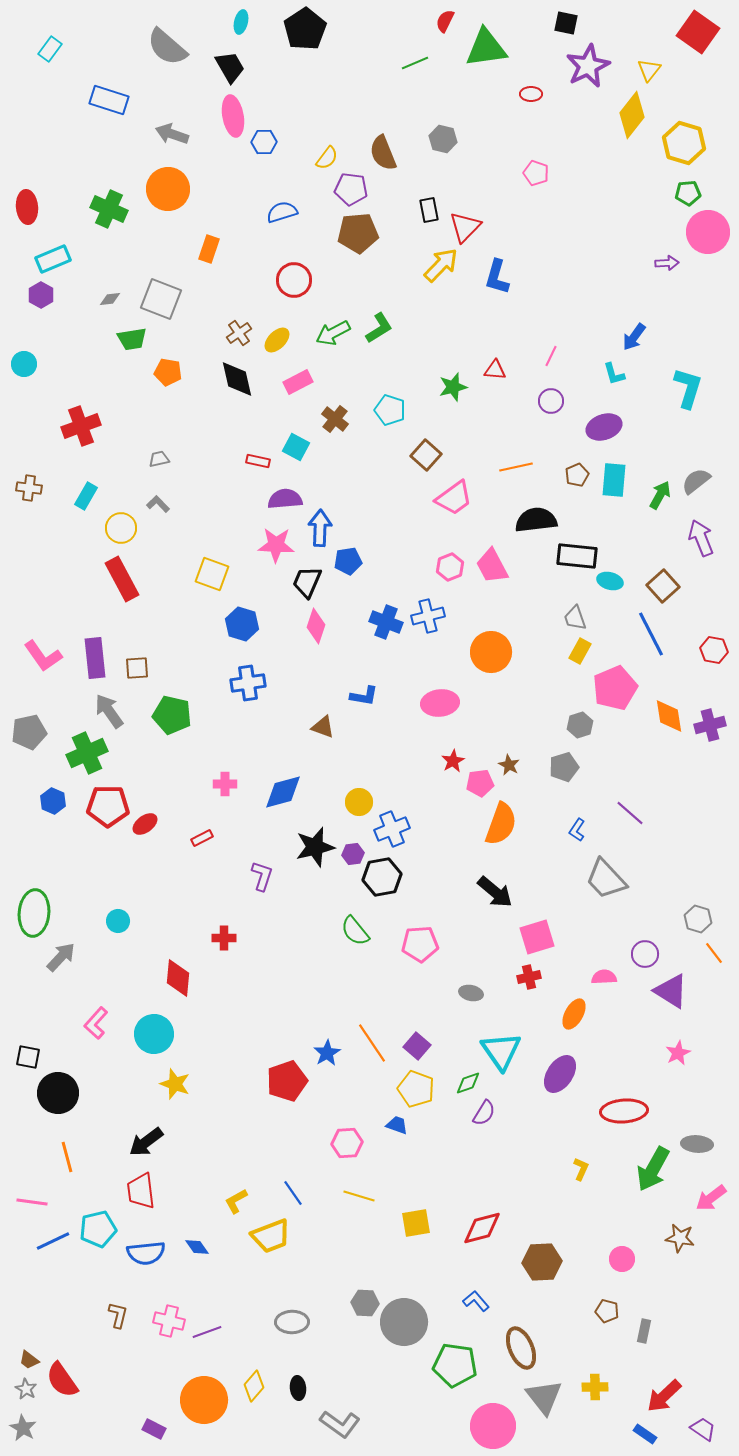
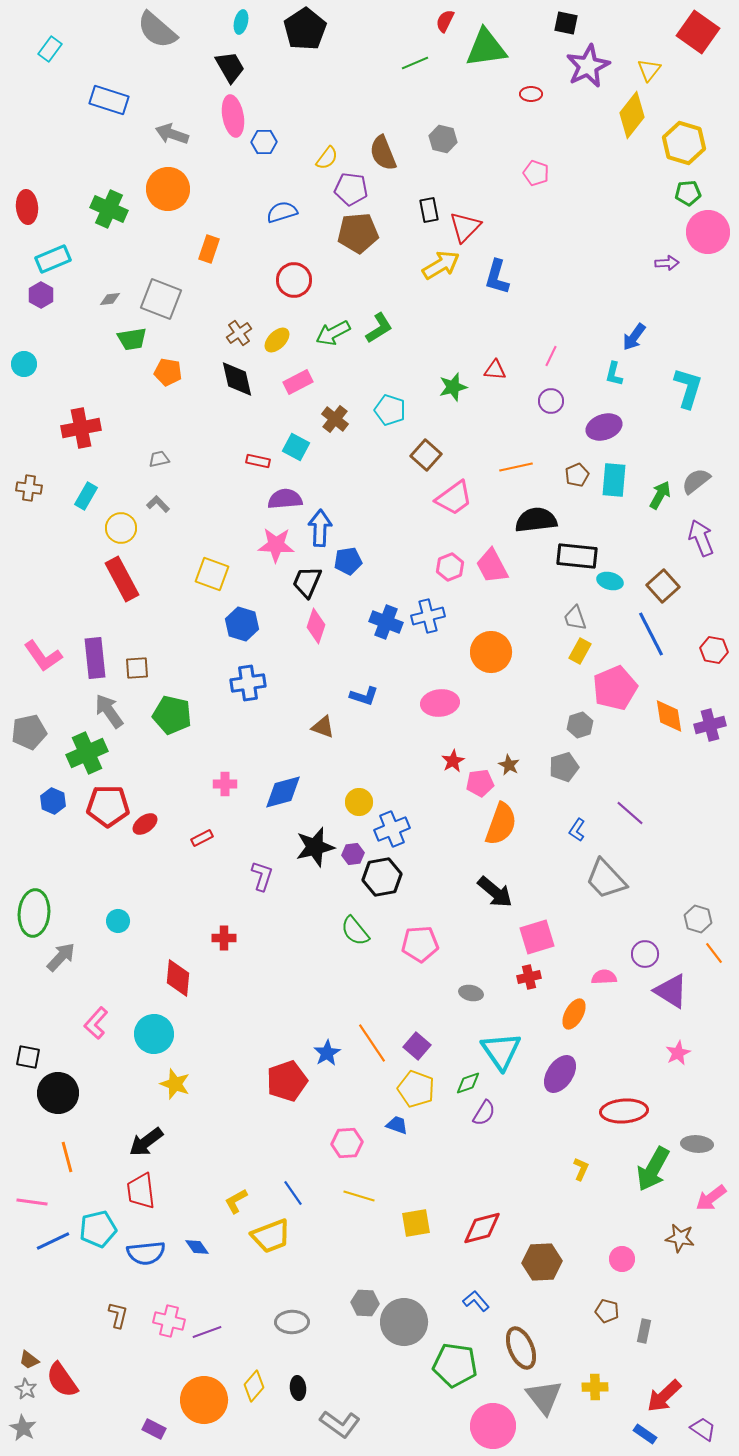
gray semicircle at (167, 47): moved 10 px left, 17 px up
yellow arrow at (441, 265): rotated 15 degrees clockwise
cyan L-shape at (614, 374): rotated 30 degrees clockwise
red cross at (81, 426): moved 2 px down; rotated 9 degrees clockwise
blue L-shape at (364, 696): rotated 8 degrees clockwise
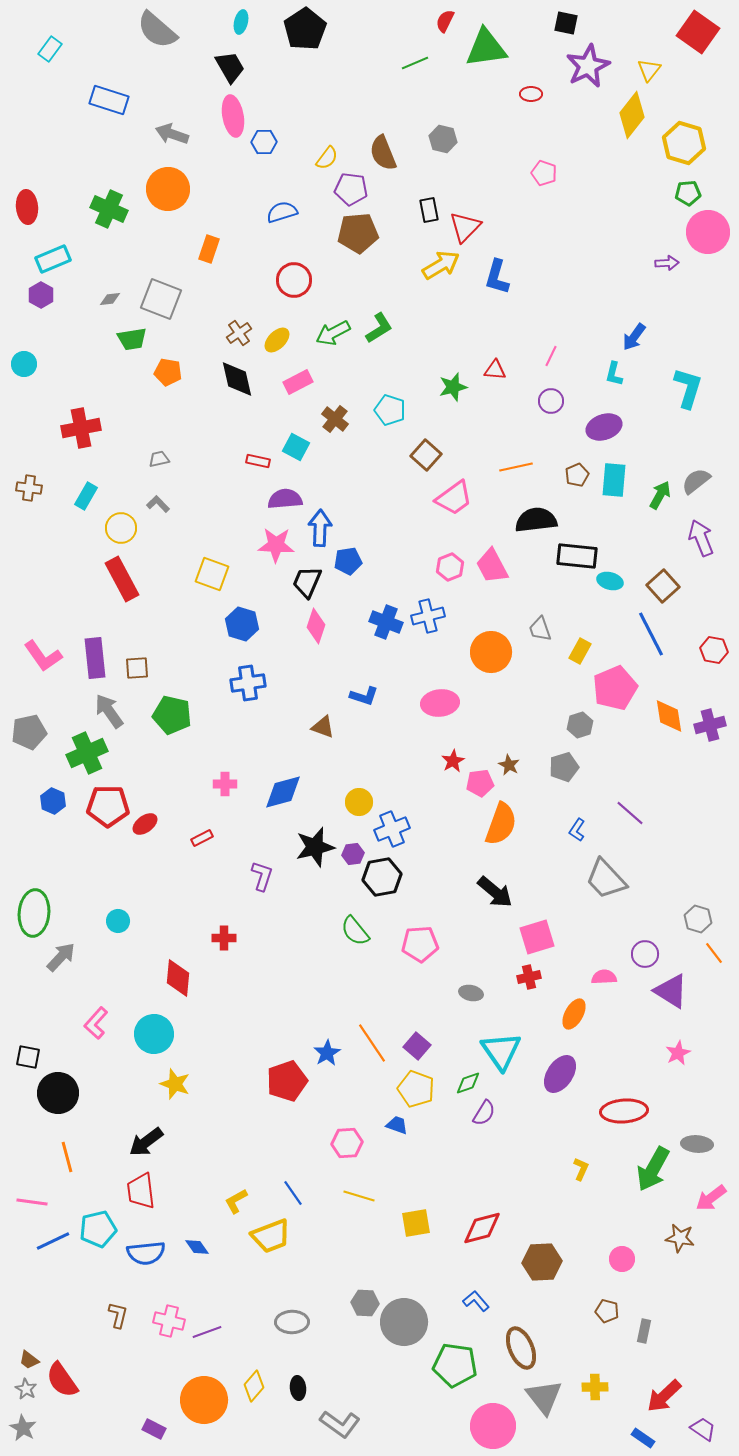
pink pentagon at (536, 173): moved 8 px right
gray trapezoid at (575, 618): moved 35 px left, 11 px down
blue rectangle at (645, 1434): moved 2 px left, 4 px down
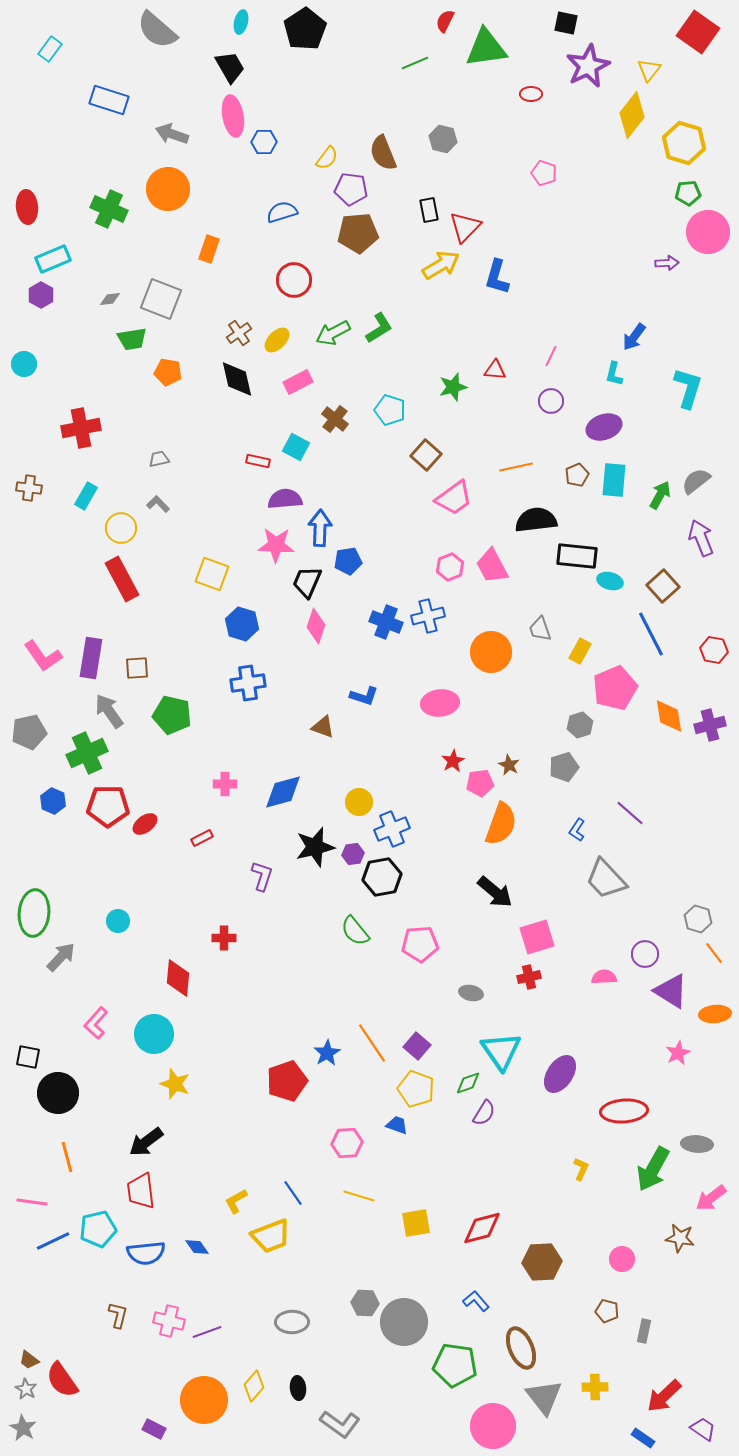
purple rectangle at (95, 658): moved 4 px left; rotated 15 degrees clockwise
orange ellipse at (574, 1014): moved 141 px right; rotated 56 degrees clockwise
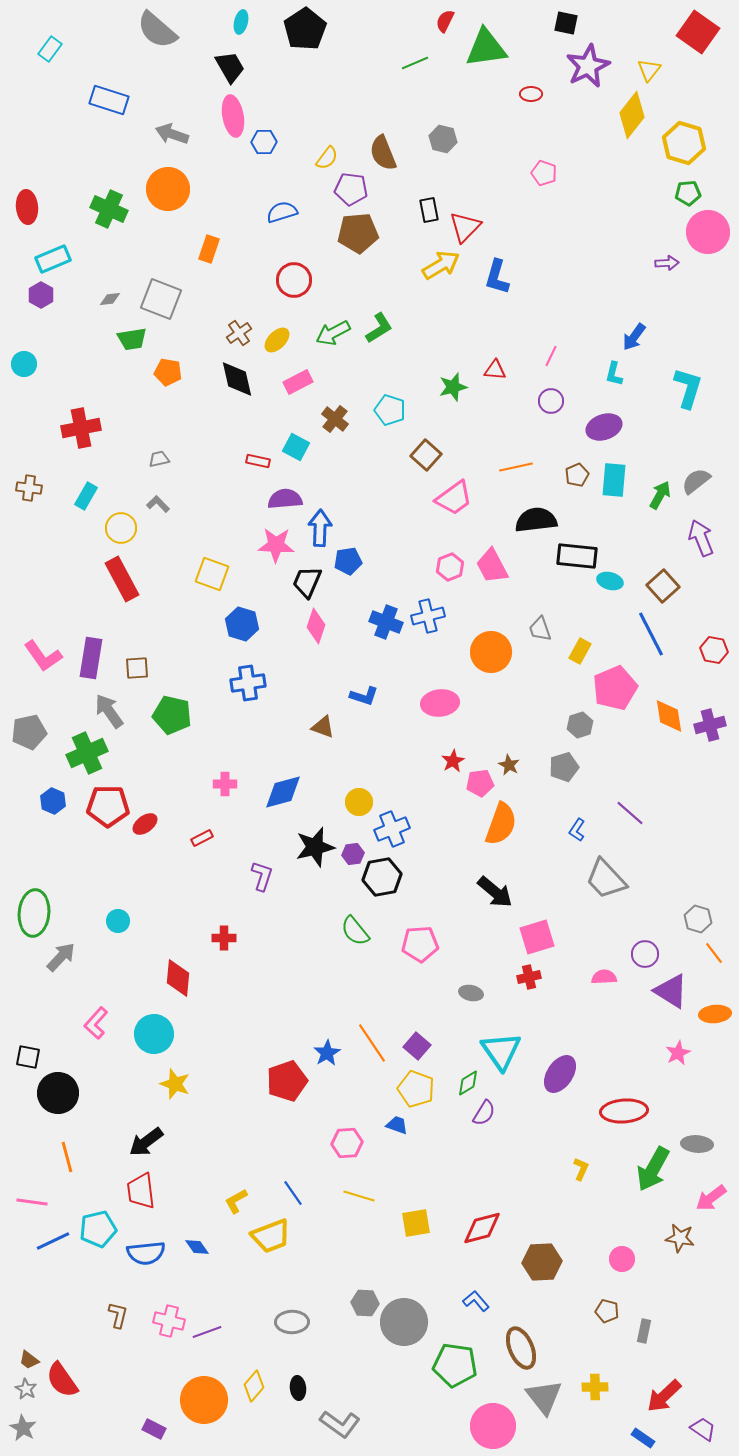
green diamond at (468, 1083): rotated 12 degrees counterclockwise
